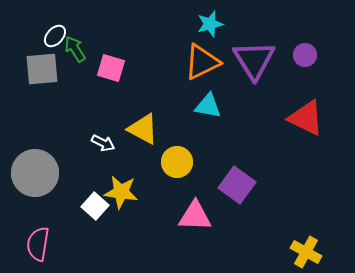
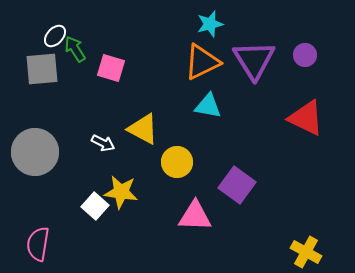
gray circle: moved 21 px up
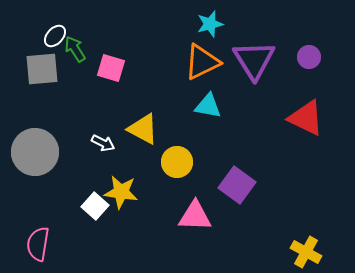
purple circle: moved 4 px right, 2 px down
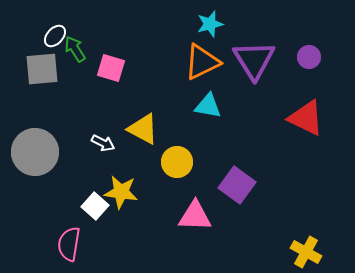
pink semicircle: moved 31 px right
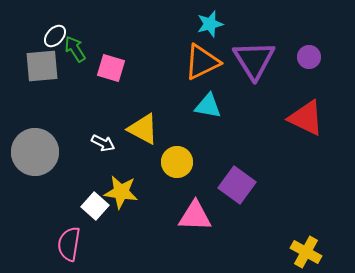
gray square: moved 3 px up
